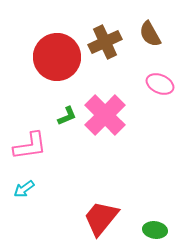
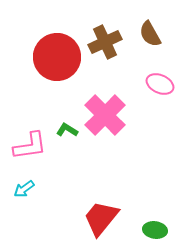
green L-shape: moved 14 px down; rotated 125 degrees counterclockwise
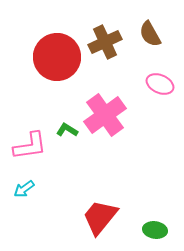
pink cross: rotated 9 degrees clockwise
red trapezoid: moved 1 px left, 1 px up
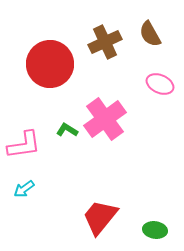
red circle: moved 7 px left, 7 px down
pink cross: moved 4 px down
pink L-shape: moved 6 px left, 1 px up
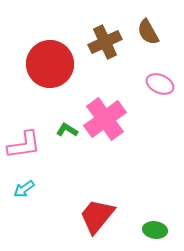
brown semicircle: moved 2 px left, 2 px up
red trapezoid: moved 3 px left, 1 px up
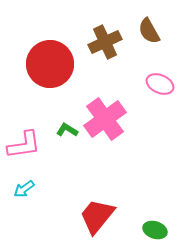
brown semicircle: moved 1 px right, 1 px up
green ellipse: rotated 10 degrees clockwise
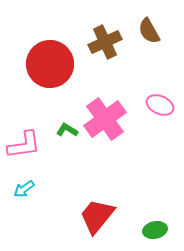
pink ellipse: moved 21 px down
green ellipse: rotated 30 degrees counterclockwise
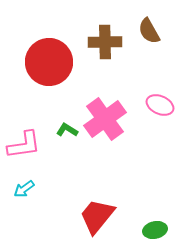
brown cross: rotated 24 degrees clockwise
red circle: moved 1 px left, 2 px up
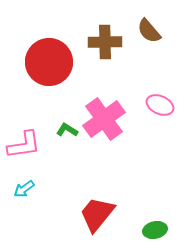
brown semicircle: rotated 12 degrees counterclockwise
pink cross: moved 1 px left
red trapezoid: moved 2 px up
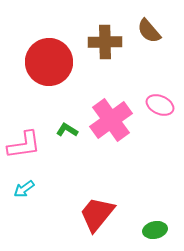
pink cross: moved 7 px right, 1 px down
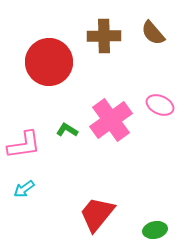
brown semicircle: moved 4 px right, 2 px down
brown cross: moved 1 px left, 6 px up
